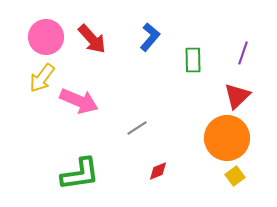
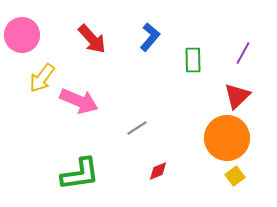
pink circle: moved 24 px left, 2 px up
purple line: rotated 10 degrees clockwise
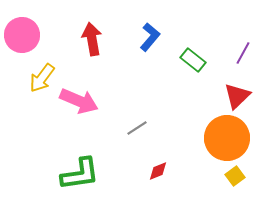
red arrow: rotated 148 degrees counterclockwise
green rectangle: rotated 50 degrees counterclockwise
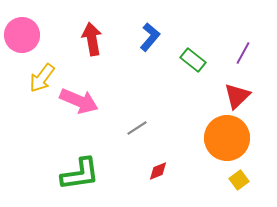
yellow square: moved 4 px right, 4 px down
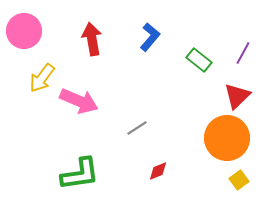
pink circle: moved 2 px right, 4 px up
green rectangle: moved 6 px right
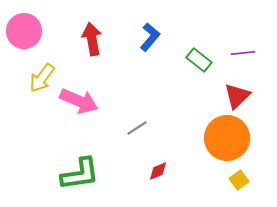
purple line: rotated 55 degrees clockwise
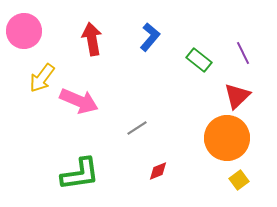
purple line: rotated 70 degrees clockwise
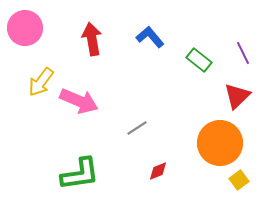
pink circle: moved 1 px right, 3 px up
blue L-shape: rotated 80 degrees counterclockwise
yellow arrow: moved 1 px left, 4 px down
orange circle: moved 7 px left, 5 px down
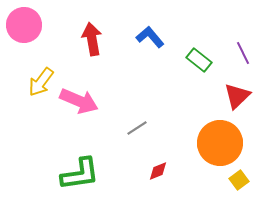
pink circle: moved 1 px left, 3 px up
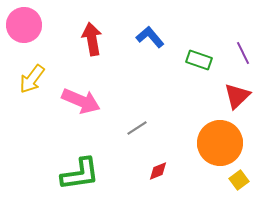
green rectangle: rotated 20 degrees counterclockwise
yellow arrow: moved 9 px left, 3 px up
pink arrow: moved 2 px right
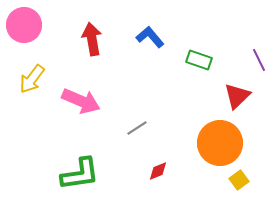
purple line: moved 16 px right, 7 px down
